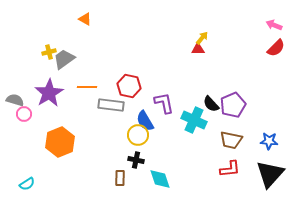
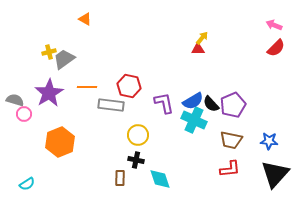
blue semicircle: moved 48 px right, 20 px up; rotated 90 degrees counterclockwise
black triangle: moved 5 px right
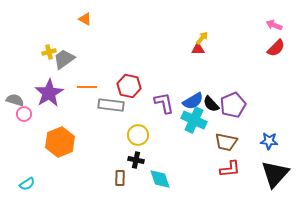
brown trapezoid: moved 5 px left, 2 px down
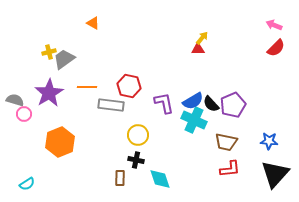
orange triangle: moved 8 px right, 4 px down
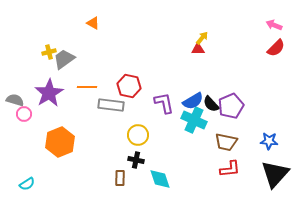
purple pentagon: moved 2 px left, 1 px down
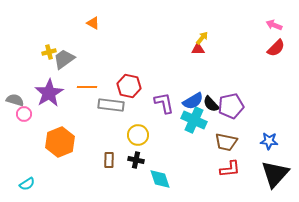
purple pentagon: rotated 10 degrees clockwise
brown rectangle: moved 11 px left, 18 px up
